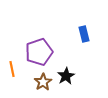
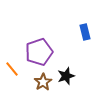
blue rectangle: moved 1 px right, 2 px up
orange line: rotated 28 degrees counterclockwise
black star: rotated 12 degrees clockwise
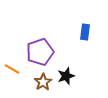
blue rectangle: rotated 21 degrees clockwise
purple pentagon: moved 1 px right
orange line: rotated 21 degrees counterclockwise
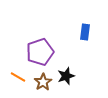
orange line: moved 6 px right, 8 px down
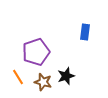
purple pentagon: moved 4 px left
orange line: rotated 28 degrees clockwise
brown star: rotated 24 degrees counterclockwise
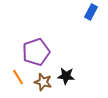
blue rectangle: moved 6 px right, 20 px up; rotated 21 degrees clockwise
black star: rotated 24 degrees clockwise
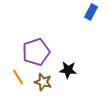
black star: moved 2 px right, 6 px up
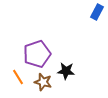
blue rectangle: moved 6 px right
purple pentagon: moved 1 px right, 2 px down
black star: moved 2 px left, 1 px down
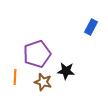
blue rectangle: moved 6 px left, 15 px down
orange line: moved 3 px left; rotated 35 degrees clockwise
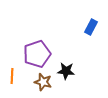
orange line: moved 3 px left, 1 px up
